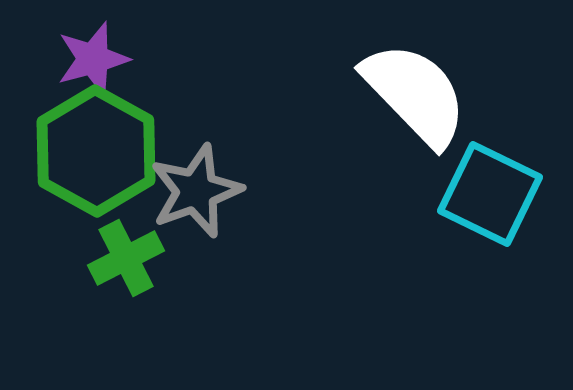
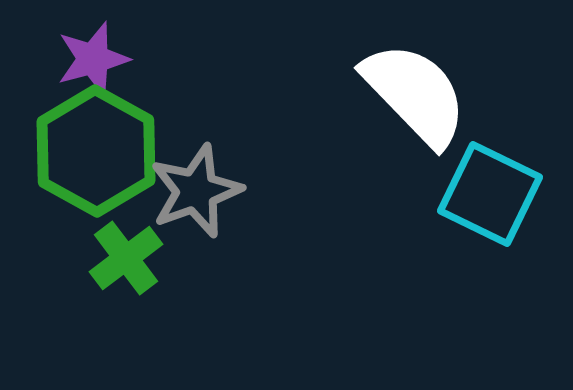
green cross: rotated 10 degrees counterclockwise
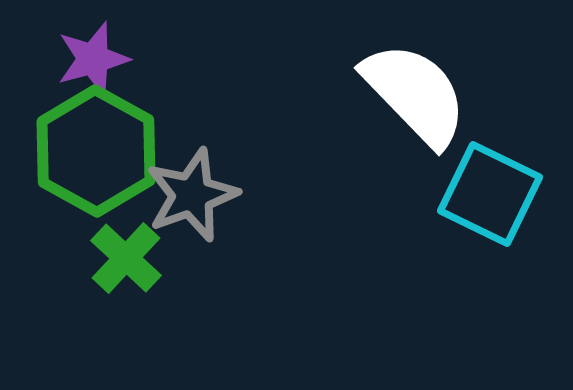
gray star: moved 4 px left, 4 px down
green cross: rotated 10 degrees counterclockwise
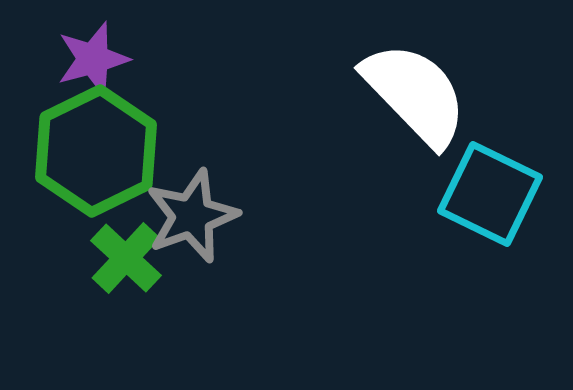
green hexagon: rotated 5 degrees clockwise
gray star: moved 21 px down
